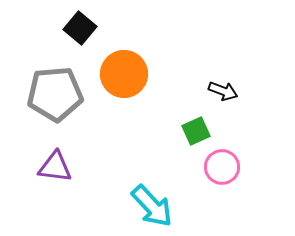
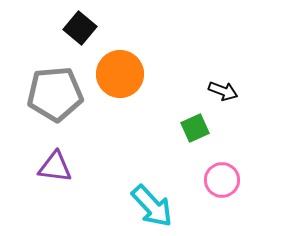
orange circle: moved 4 px left
green square: moved 1 px left, 3 px up
pink circle: moved 13 px down
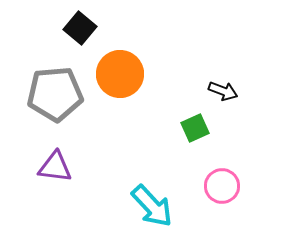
pink circle: moved 6 px down
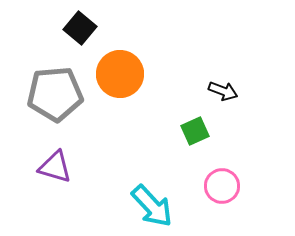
green square: moved 3 px down
purple triangle: rotated 9 degrees clockwise
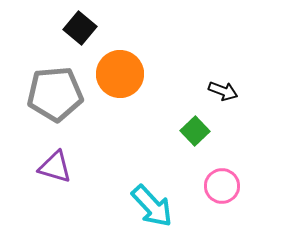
green square: rotated 20 degrees counterclockwise
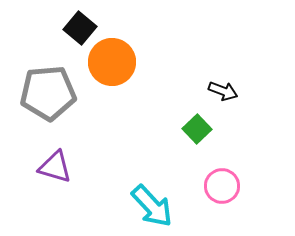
orange circle: moved 8 px left, 12 px up
gray pentagon: moved 7 px left, 1 px up
green square: moved 2 px right, 2 px up
